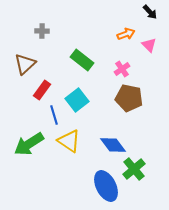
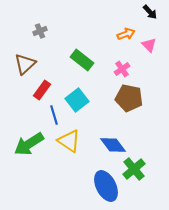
gray cross: moved 2 px left; rotated 24 degrees counterclockwise
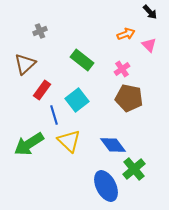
yellow triangle: rotated 10 degrees clockwise
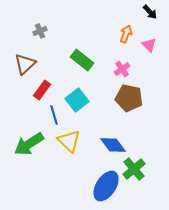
orange arrow: rotated 48 degrees counterclockwise
blue ellipse: rotated 60 degrees clockwise
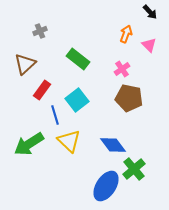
green rectangle: moved 4 px left, 1 px up
blue line: moved 1 px right
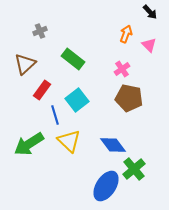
green rectangle: moved 5 px left
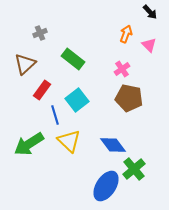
gray cross: moved 2 px down
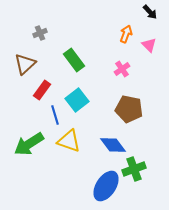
green rectangle: moved 1 px right, 1 px down; rotated 15 degrees clockwise
brown pentagon: moved 11 px down
yellow triangle: rotated 25 degrees counterclockwise
green cross: rotated 20 degrees clockwise
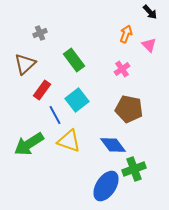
blue line: rotated 12 degrees counterclockwise
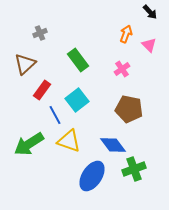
green rectangle: moved 4 px right
blue ellipse: moved 14 px left, 10 px up
